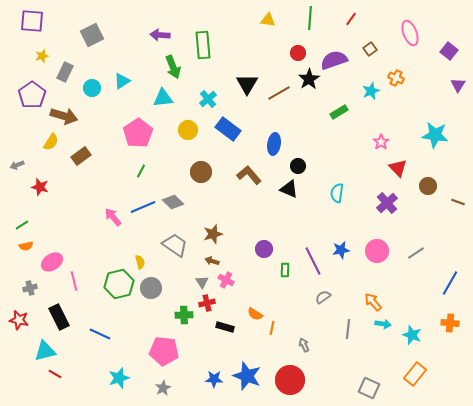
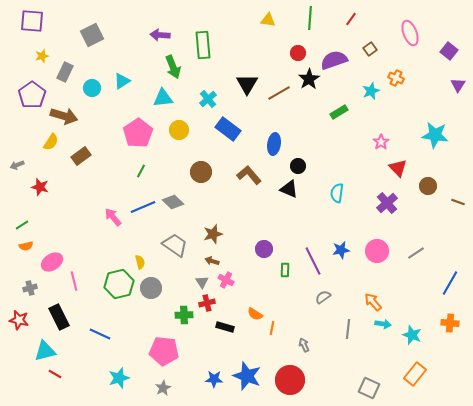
yellow circle at (188, 130): moved 9 px left
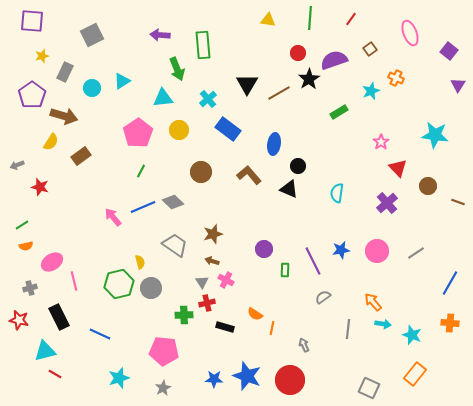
green arrow at (173, 67): moved 4 px right, 2 px down
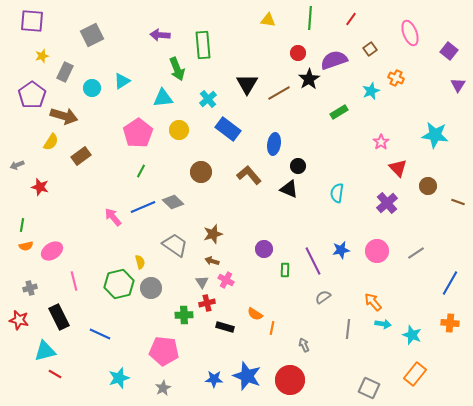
green line at (22, 225): rotated 48 degrees counterclockwise
pink ellipse at (52, 262): moved 11 px up
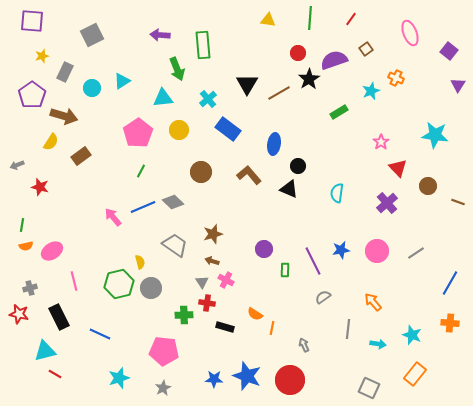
brown square at (370, 49): moved 4 px left
red cross at (207, 303): rotated 21 degrees clockwise
red star at (19, 320): moved 6 px up
cyan arrow at (383, 324): moved 5 px left, 20 px down
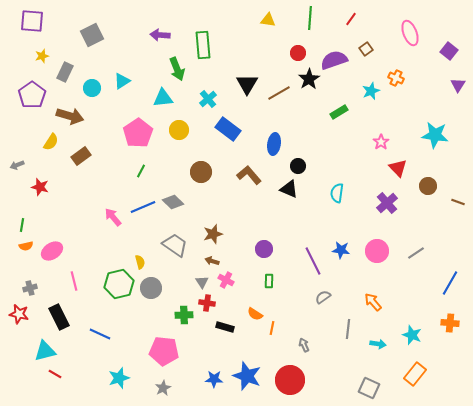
brown arrow at (64, 116): moved 6 px right
blue star at (341, 250): rotated 18 degrees clockwise
green rectangle at (285, 270): moved 16 px left, 11 px down
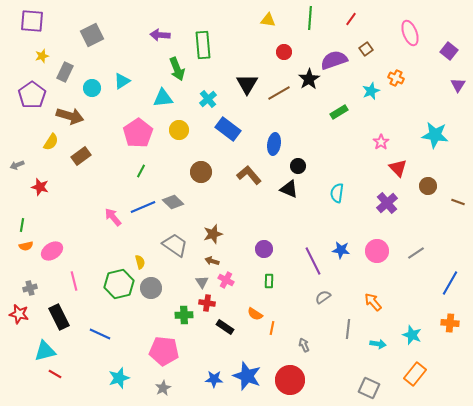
red circle at (298, 53): moved 14 px left, 1 px up
black rectangle at (225, 327): rotated 18 degrees clockwise
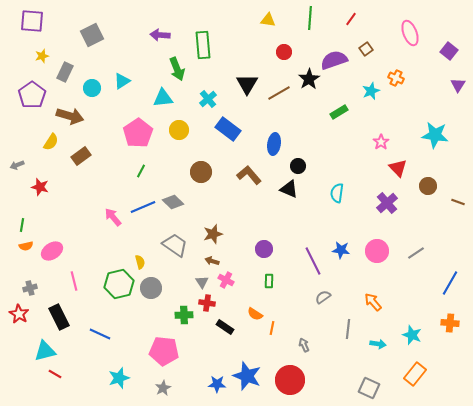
red star at (19, 314): rotated 18 degrees clockwise
blue star at (214, 379): moved 3 px right, 5 px down
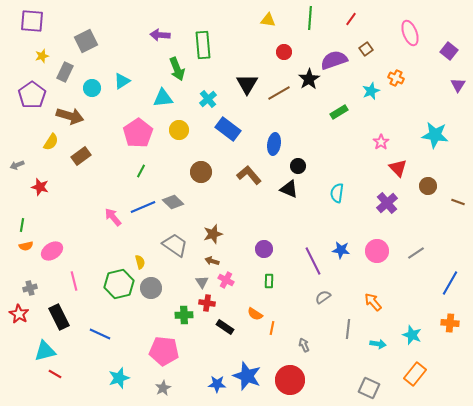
gray square at (92, 35): moved 6 px left, 6 px down
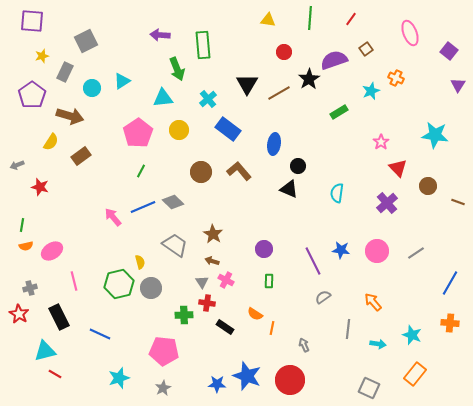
brown L-shape at (249, 175): moved 10 px left, 4 px up
brown star at (213, 234): rotated 24 degrees counterclockwise
